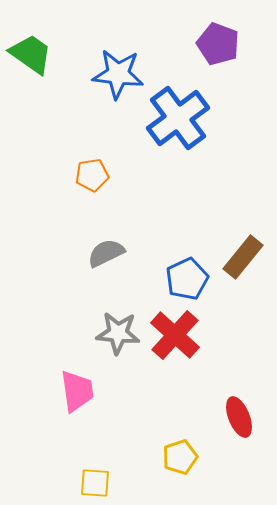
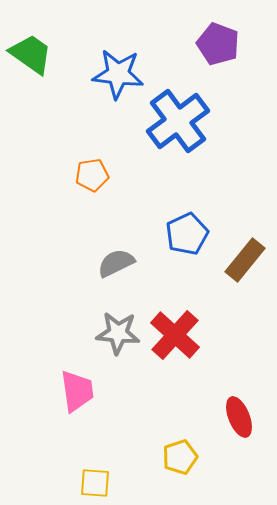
blue cross: moved 3 px down
gray semicircle: moved 10 px right, 10 px down
brown rectangle: moved 2 px right, 3 px down
blue pentagon: moved 45 px up
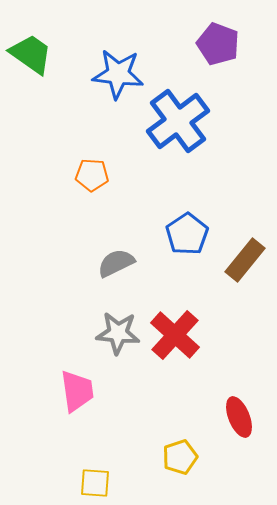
orange pentagon: rotated 12 degrees clockwise
blue pentagon: rotated 9 degrees counterclockwise
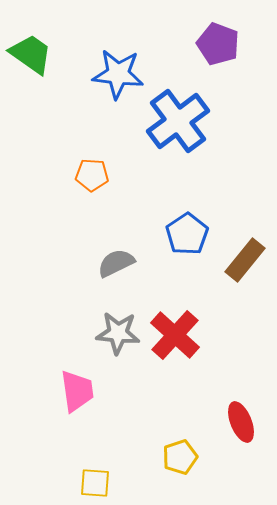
red ellipse: moved 2 px right, 5 px down
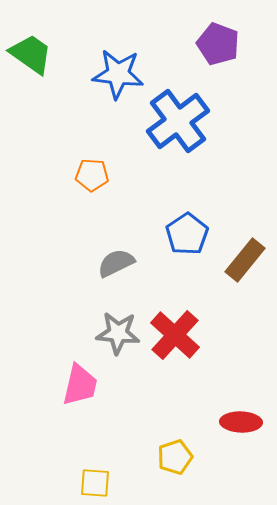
pink trapezoid: moved 3 px right, 6 px up; rotated 21 degrees clockwise
red ellipse: rotated 66 degrees counterclockwise
yellow pentagon: moved 5 px left
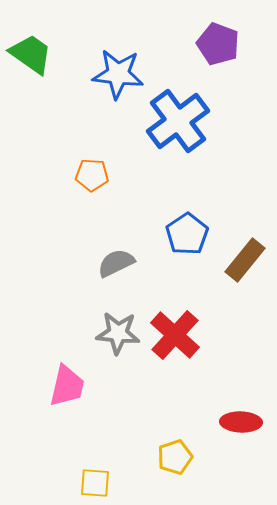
pink trapezoid: moved 13 px left, 1 px down
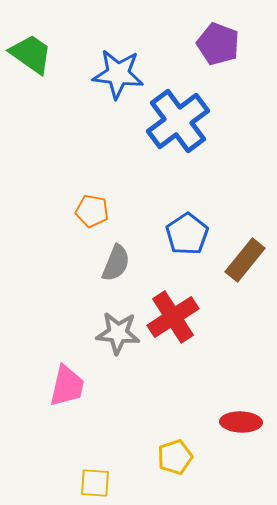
orange pentagon: moved 36 px down; rotated 8 degrees clockwise
gray semicircle: rotated 138 degrees clockwise
red cross: moved 2 px left, 18 px up; rotated 15 degrees clockwise
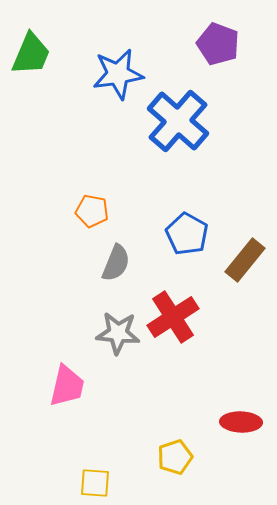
green trapezoid: rotated 78 degrees clockwise
blue star: rotated 15 degrees counterclockwise
blue cross: rotated 12 degrees counterclockwise
blue pentagon: rotated 9 degrees counterclockwise
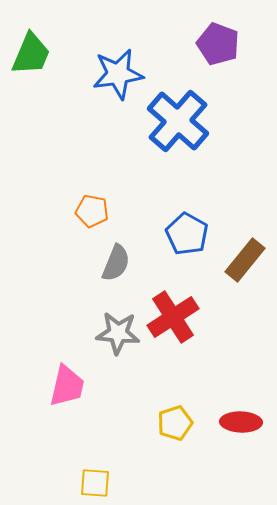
yellow pentagon: moved 34 px up
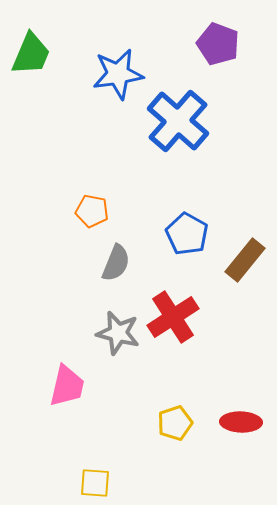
gray star: rotated 9 degrees clockwise
